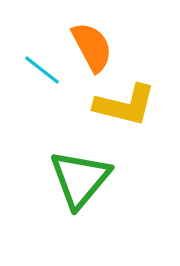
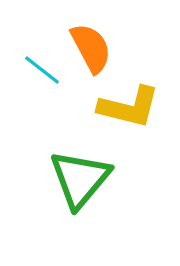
orange semicircle: moved 1 px left, 1 px down
yellow L-shape: moved 4 px right, 2 px down
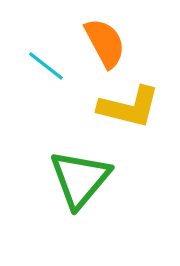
orange semicircle: moved 14 px right, 5 px up
cyan line: moved 4 px right, 4 px up
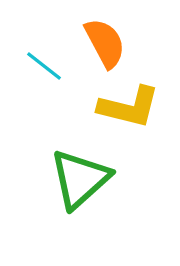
cyan line: moved 2 px left
green triangle: rotated 8 degrees clockwise
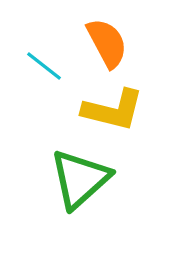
orange semicircle: moved 2 px right
yellow L-shape: moved 16 px left, 3 px down
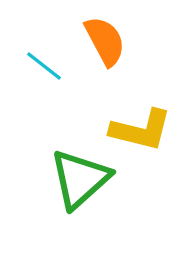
orange semicircle: moved 2 px left, 2 px up
yellow L-shape: moved 28 px right, 20 px down
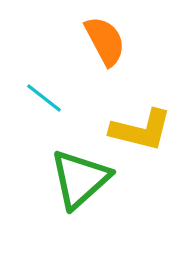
cyan line: moved 32 px down
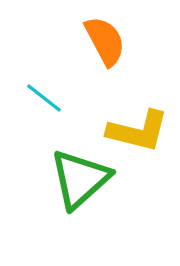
yellow L-shape: moved 3 px left, 1 px down
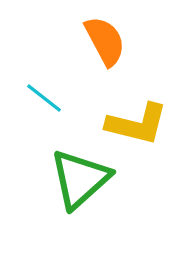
yellow L-shape: moved 1 px left, 7 px up
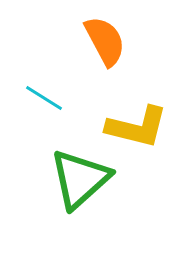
cyan line: rotated 6 degrees counterclockwise
yellow L-shape: moved 3 px down
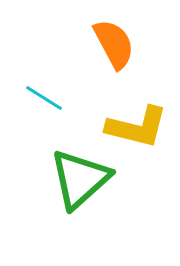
orange semicircle: moved 9 px right, 3 px down
